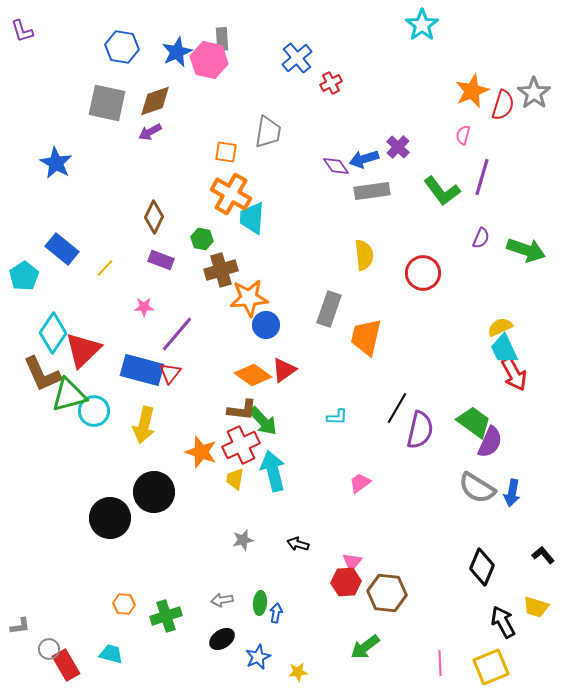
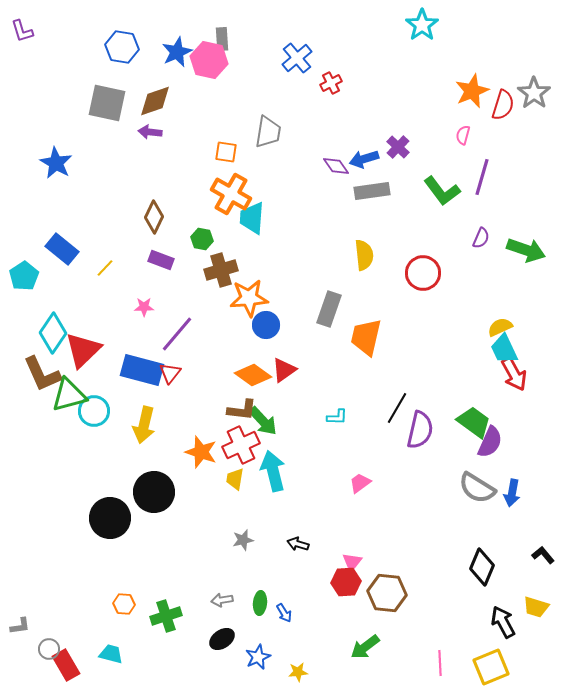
purple arrow at (150, 132): rotated 35 degrees clockwise
blue arrow at (276, 613): moved 8 px right; rotated 138 degrees clockwise
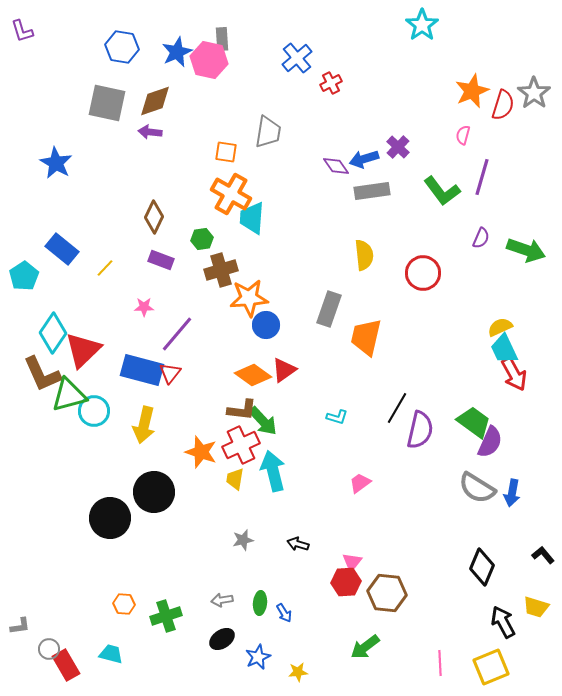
green hexagon at (202, 239): rotated 20 degrees counterclockwise
cyan L-shape at (337, 417): rotated 15 degrees clockwise
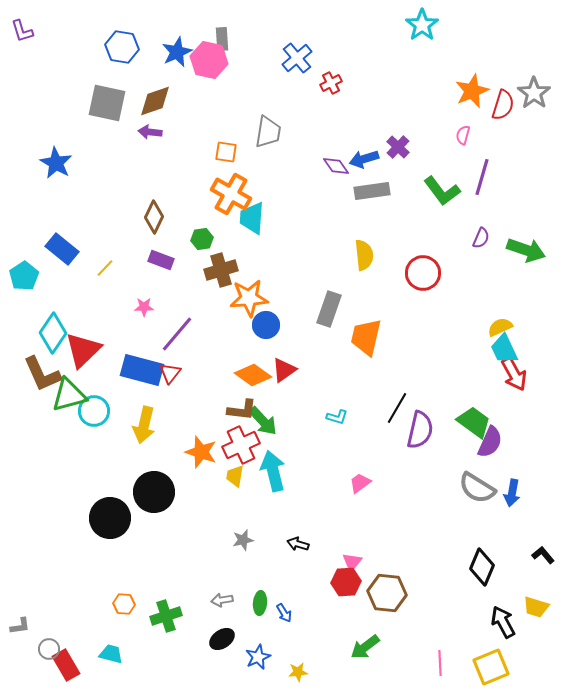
yellow trapezoid at (235, 479): moved 3 px up
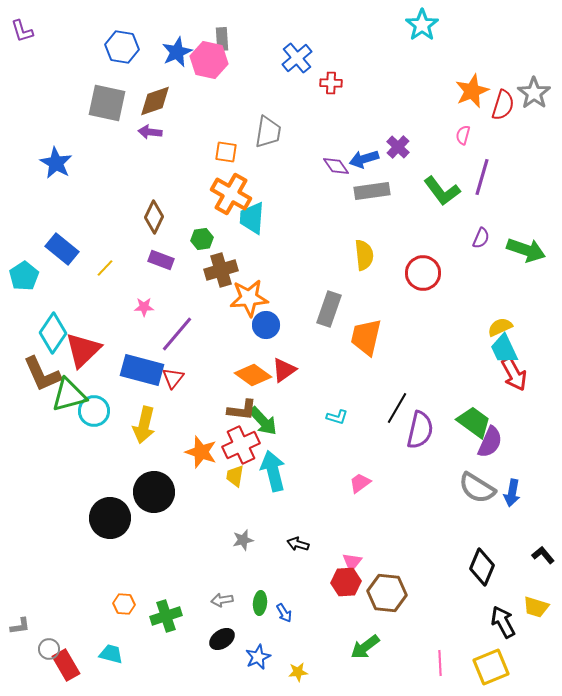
red cross at (331, 83): rotated 30 degrees clockwise
red triangle at (170, 373): moved 3 px right, 5 px down
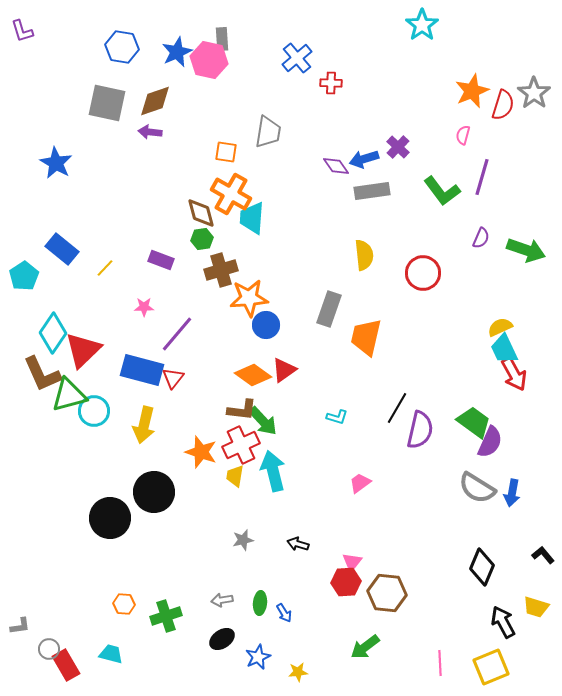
brown diamond at (154, 217): moved 47 px right, 4 px up; rotated 40 degrees counterclockwise
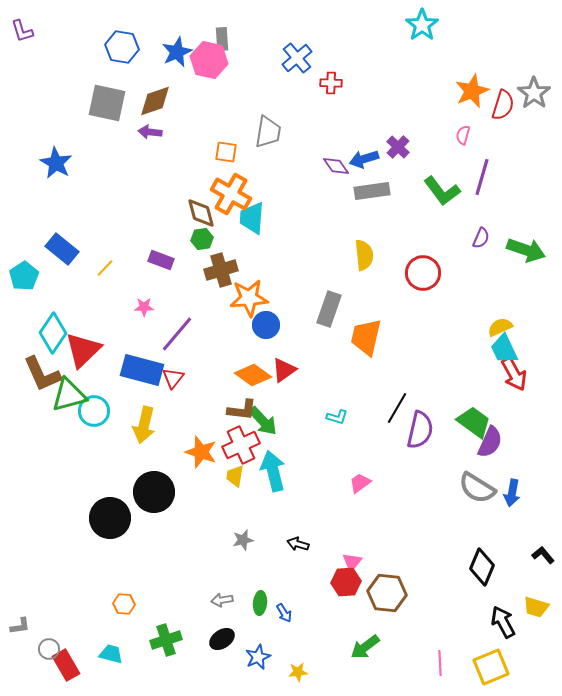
green cross at (166, 616): moved 24 px down
